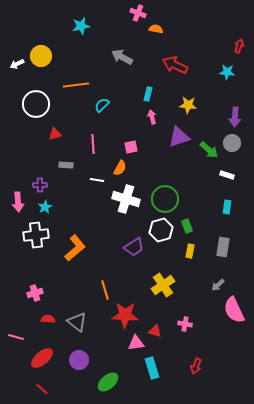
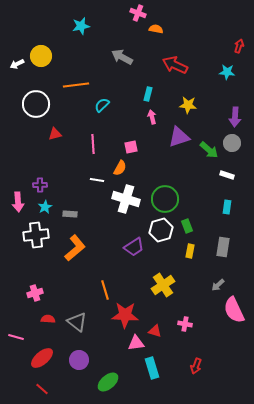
gray rectangle at (66, 165): moved 4 px right, 49 px down
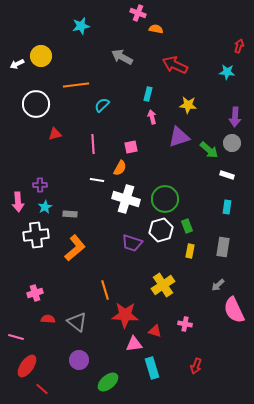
purple trapezoid at (134, 247): moved 2 px left, 4 px up; rotated 50 degrees clockwise
pink triangle at (136, 343): moved 2 px left, 1 px down
red ellipse at (42, 358): moved 15 px left, 8 px down; rotated 15 degrees counterclockwise
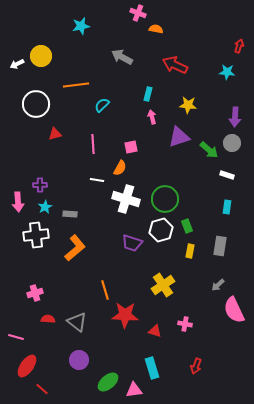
gray rectangle at (223, 247): moved 3 px left, 1 px up
pink triangle at (134, 344): moved 46 px down
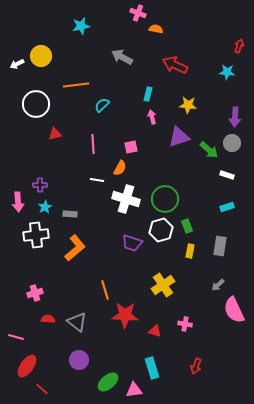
cyan rectangle at (227, 207): rotated 64 degrees clockwise
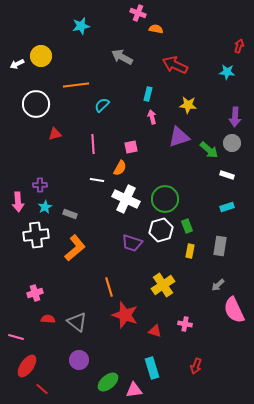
white cross at (126, 199): rotated 8 degrees clockwise
gray rectangle at (70, 214): rotated 16 degrees clockwise
orange line at (105, 290): moved 4 px right, 3 px up
red star at (125, 315): rotated 16 degrees clockwise
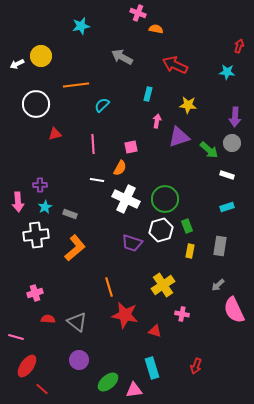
pink arrow at (152, 117): moved 5 px right, 4 px down; rotated 24 degrees clockwise
red star at (125, 315): rotated 8 degrees counterclockwise
pink cross at (185, 324): moved 3 px left, 10 px up
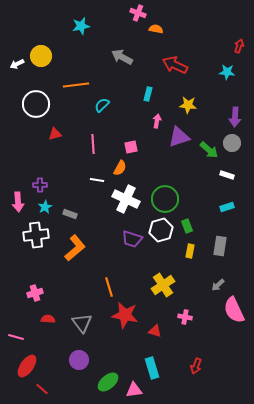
purple trapezoid at (132, 243): moved 4 px up
pink cross at (182, 314): moved 3 px right, 3 px down
gray triangle at (77, 322): moved 5 px right, 1 px down; rotated 15 degrees clockwise
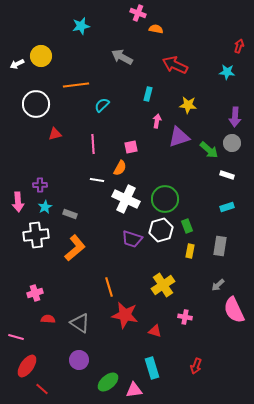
gray triangle at (82, 323): moved 2 px left; rotated 20 degrees counterclockwise
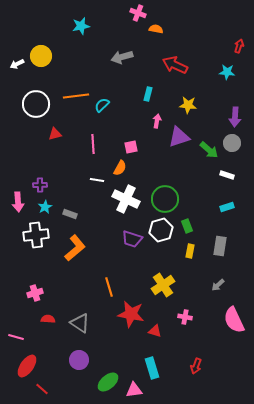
gray arrow at (122, 57): rotated 45 degrees counterclockwise
orange line at (76, 85): moved 11 px down
pink semicircle at (234, 310): moved 10 px down
red star at (125, 315): moved 6 px right, 1 px up
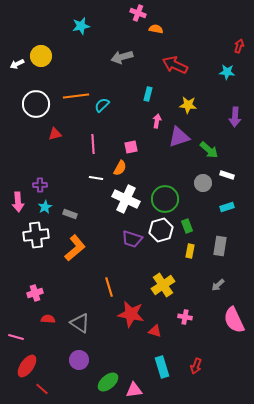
gray circle at (232, 143): moved 29 px left, 40 px down
white line at (97, 180): moved 1 px left, 2 px up
cyan rectangle at (152, 368): moved 10 px right, 1 px up
